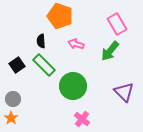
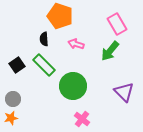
black semicircle: moved 3 px right, 2 px up
orange star: rotated 24 degrees clockwise
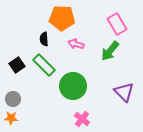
orange pentagon: moved 2 px right, 2 px down; rotated 15 degrees counterclockwise
orange star: rotated 16 degrees clockwise
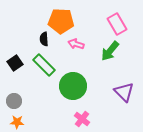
orange pentagon: moved 1 px left, 3 px down
black square: moved 2 px left, 2 px up
gray circle: moved 1 px right, 2 px down
orange star: moved 6 px right, 4 px down
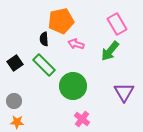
orange pentagon: rotated 15 degrees counterclockwise
purple triangle: rotated 15 degrees clockwise
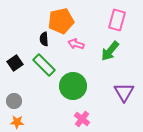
pink rectangle: moved 4 px up; rotated 45 degrees clockwise
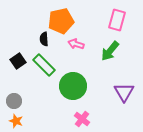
black square: moved 3 px right, 2 px up
orange star: moved 1 px left, 1 px up; rotated 16 degrees clockwise
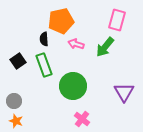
green arrow: moved 5 px left, 4 px up
green rectangle: rotated 25 degrees clockwise
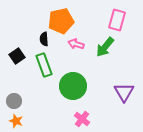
black square: moved 1 px left, 5 px up
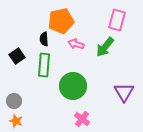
green rectangle: rotated 25 degrees clockwise
